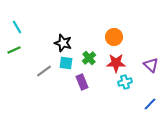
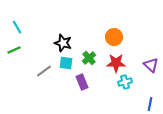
blue line: rotated 32 degrees counterclockwise
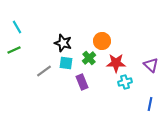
orange circle: moved 12 px left, 4 px down
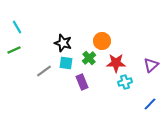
purple triangle: rotated 35 degrees clockwise
blue line: rotated 32 degrees clockwise
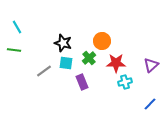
green line: rotated 32 degrees clockwise
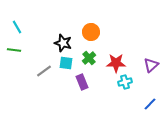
orange circle: moved 11 px left, 9 px up
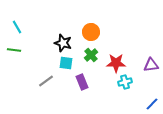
green cross: moved 2 px right, 3 px up
purple triangle: rotated 35 degrees clockwise
gray line: moved 2 px right, 10 px down
blue line: moved 2 px right
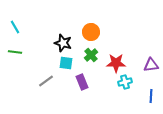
cyan line: moved 2 px left
green line: moved 1 px right, 2 px down
blue line: moved 1 px left, 8 px up; rotated 40 degrees counterclockwise
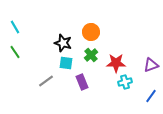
green line: rotated 48 degrees clockwise
purple triangle: rotated 14 degrees counterclockwise
blue line: rotated 32 degrees clockwise
